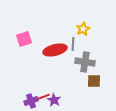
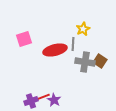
brown square: moved 6 px right, 20 px up; rotated 32 degrees clockwise
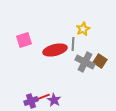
pink square: moved 1 px down
gray cross: rotated 18 degrees clockwise
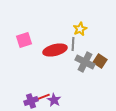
yellow star: moved 3 px left
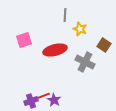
yellow star: rotated 24 degrees counterclockwise
gray line: moved 8 px left, 29 px up
brown square: moved 4 px right, 16 px up
red line: moved 1 px up
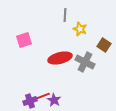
red ellipse: moved 5 px right, 8 px down
purple cross: moved 1 px left
